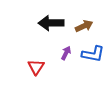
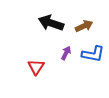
black arrow: rotated 20 degrees clockwise
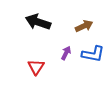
black arrow: moved 13 px left, 1 px up
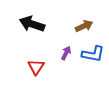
black arrow: moved 6 px left, 2 px down
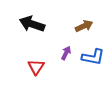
blue L-shape: moved 3 px down
